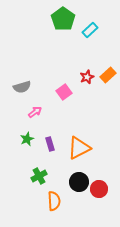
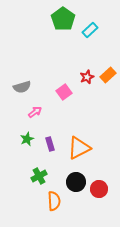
black circle: moved 3 px left
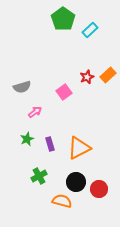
orange semicircle: moved 8 px right; rotated 72 degrees counterclockwise
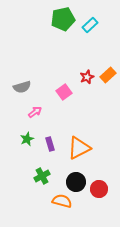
green pentagon: rotated 25 degrees clockwise
cyan rectangle: moved 5 px up
green cross: moved 3 px right
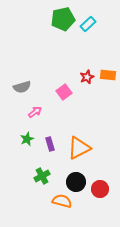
cyan rectangle: moved 2 px left, 1 px up
orange rectangle: rotated 49 degrees clockwise
red circle: moved 1 px right
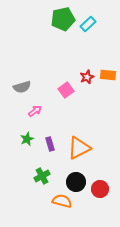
pink square: moved 2 px right, 2 px up
pink arrow: moved 1 px up
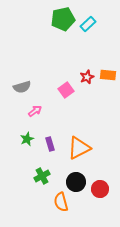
orange semicircle: moved 1 px left, 1 px down; rotated 120 degrees counterclockwise
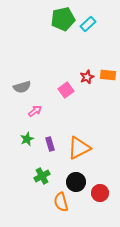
red circle: moved 4 px down
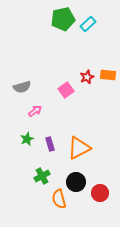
orange semicircle: moved 2 px left, 3 px up
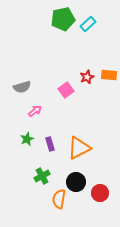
orange rectangle: moved 1 px right
orange semicircle: rotated 24 degrees clockwise
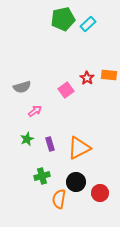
red star: moved 1 px down; rotated 16 degrees counterclockwise
green cross: rotated 14 degrees clockwise
